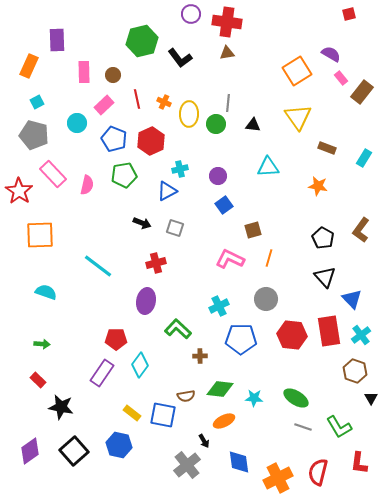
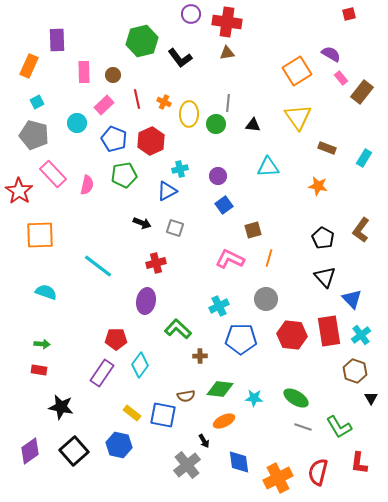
red rectangle at (38, 380): moved 1 px right, 10 px up; rotated 35 degrees counterclockwise
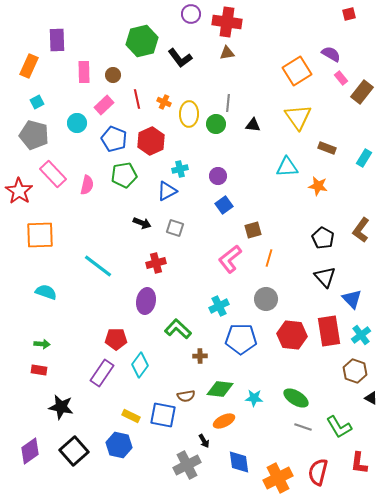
cyan triangle at (268, 167): moved 19 px right
pink L-shape at (230, 259): rotated 64 degrees counterclockwise
black triangle at (371, 398): rotated 32 degrees counterclockwise
yellow rectangle at (132, 413): moved 1 px left, 3 px down; rotated 12 degrees counterclockwise
gray cross at (187, 465): rotated 12 degrees clockwise
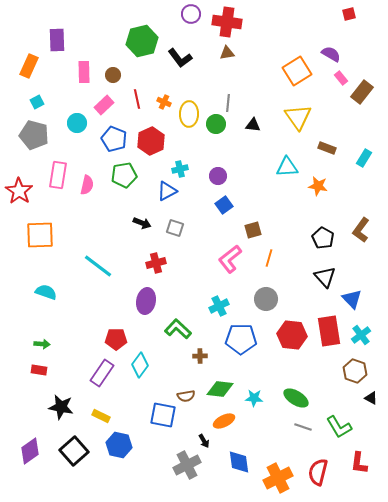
pink rectangle at (53, 174): moved 5 px right, 1 px down; rotated 52 degrees clockwise
yellow rectangle at (131, 416): moved 30 px left
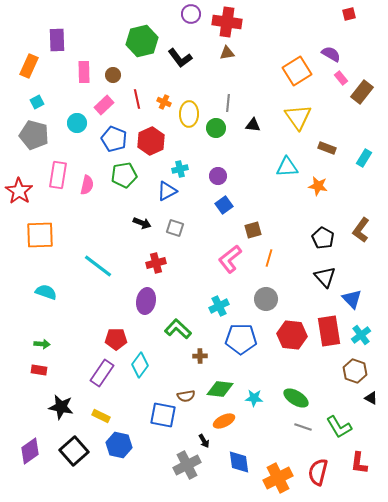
green circle at (216, 124): moved 4 px down
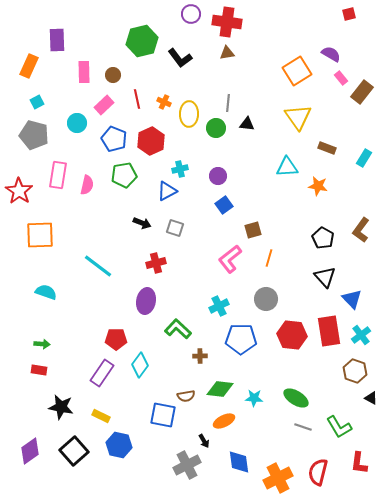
black triangle at (253, 125): moved 6 px left, 1 px up
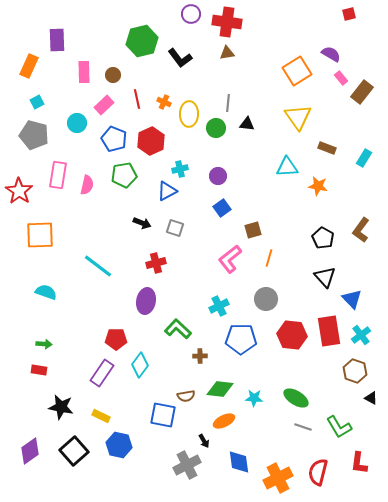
blue square at (224, 205): moved 2 px left, 3 px down
green arrow at (42, 344): moved 2 px right
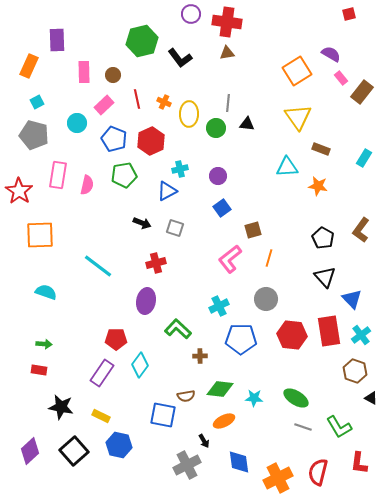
brown rectangle at (327, 148): moved 6 px left, 1 px down
purple diamond at (30, 451): rotated 8 degrees counterclockwise
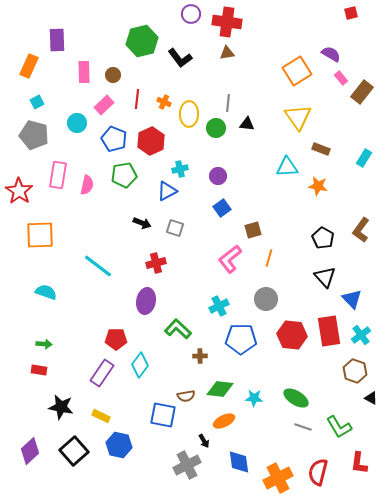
red square at (349, 14): moved 2 px right, 1 px up
red line at (137, 99): rotated 18 degrees clockwise
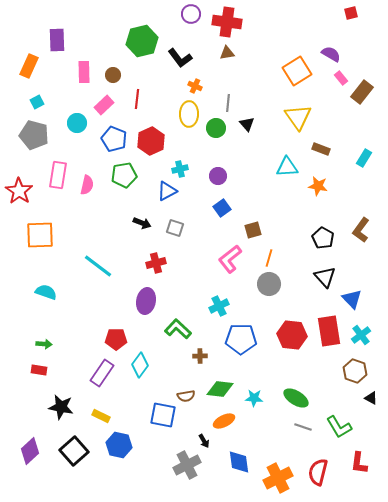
orange cross at (164, 102): moved 31 px right, 16 px up
black triangle at (247, 124): rotated 42 degrees clockwise
gray circle at (266, 299): moved 3 px right, 15 px up
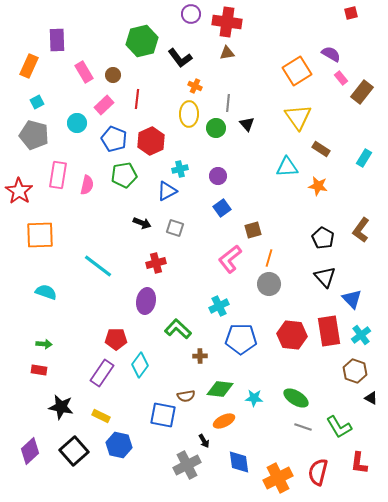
pink rectangle at (84, 72): rotated 30 degrees counterclockwise
brown rectangle at (321, 149): rotated 12 degrees clockwise
